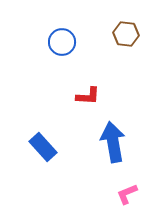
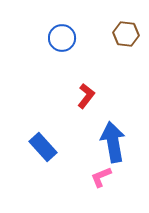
blue circle: moved 4 px up
red L-shape: moved 2 px left; rotated 55 degrees counterclockwise
pink L-shape: moved 26 px left, 17 px up
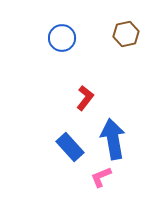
brown hexagon: rotated 20 degrees counterclockwise
red L-shape: moved 1 px left, 2 px down
blue arrow: moved 3 px up
blue rectangle: moved 27 px right
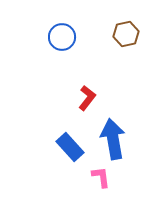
blue circle: moved 1 px up
red L-shape: moved 2 px right
pink L-shape: rotated 105 degrees clockwise
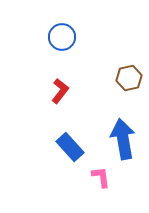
brown hexagon: moved 3 px right, 44 px down
red L-shape: moved 27 px left, 7 px up
blue arrow: moved 10 px right
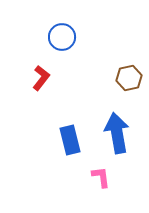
red L-shape: moved 19 px left, 13 px up
blue arrow: moved 6 px left, 6 px up
blue rectangle: moved 7 px up; rotated 28 degrees clockwise
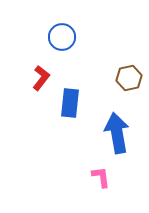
blue rectangle: moved 37 px up; rotated 20 degrees clockwise
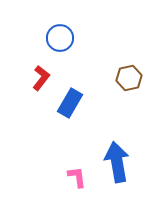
blue circle: moved 2 px left, 1 px down
blue rectangle: rotated 24 degrees clockwise
blue arrow: moved 29 px down
pink L-shape: moved 24 px left
